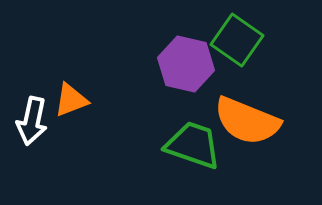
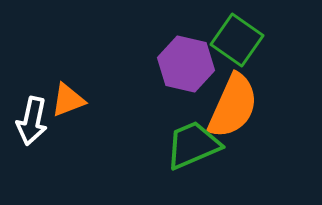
orange triangle: moved 3 px left
orange semicircle: moved 14 px left, 15 px up; rotated 88 degrees counterclockwise
green trapezoid: rotated 42 degrees counterclockwise
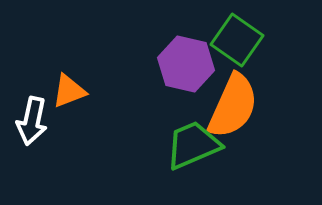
orange triangle: moved 1 px right, 9 px up
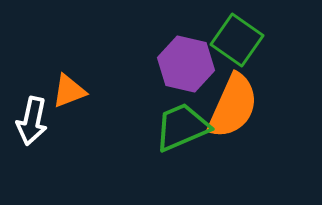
green trapezoid: moved 11 px left, 18 px up
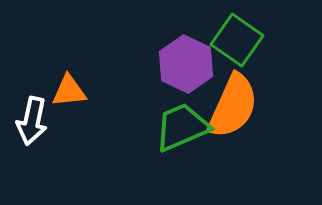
purple hexagon: rotated 12 degrees clockwise
orange triangle: rotated 15 degrees clockwise
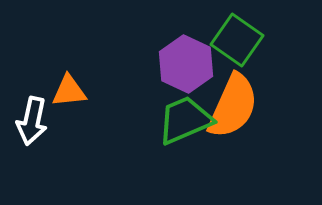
green trapezoid: moved 3 px right, 7 px up
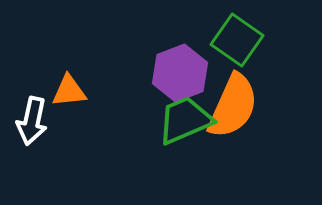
purple hexagon: moved 6 px left, 9 px down; rotated 14 degrees clockwise
